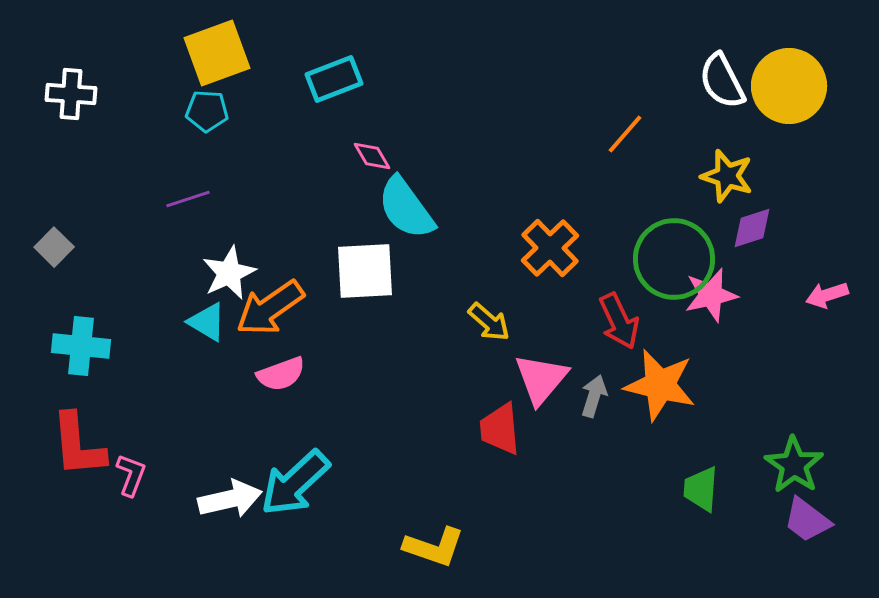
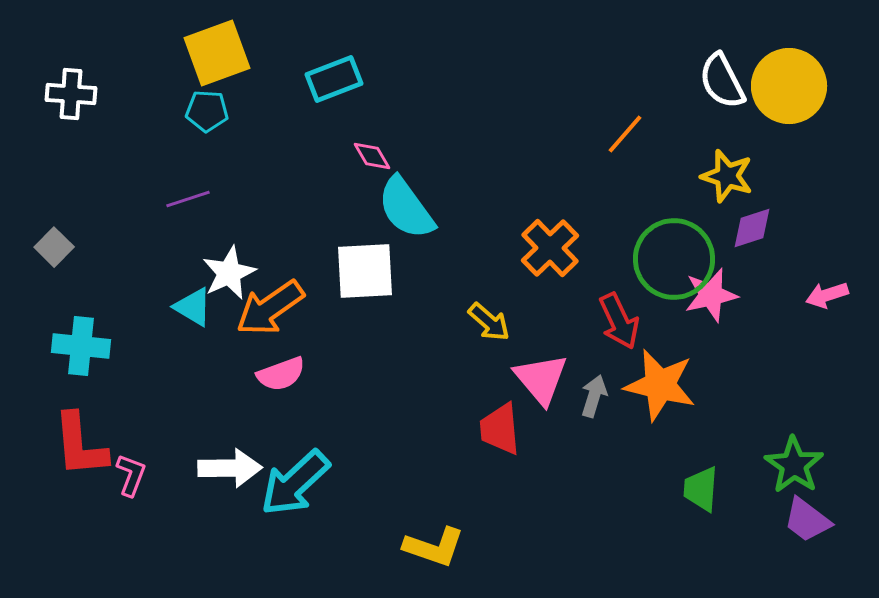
cyan triangle: moved 14 px left, 15 px up
pink triangle: rotated 20 degrees counterclockwise
red L-shape: moved 2 px right
white arrow: moved 31 px up; rotated 12 degrees clockwise
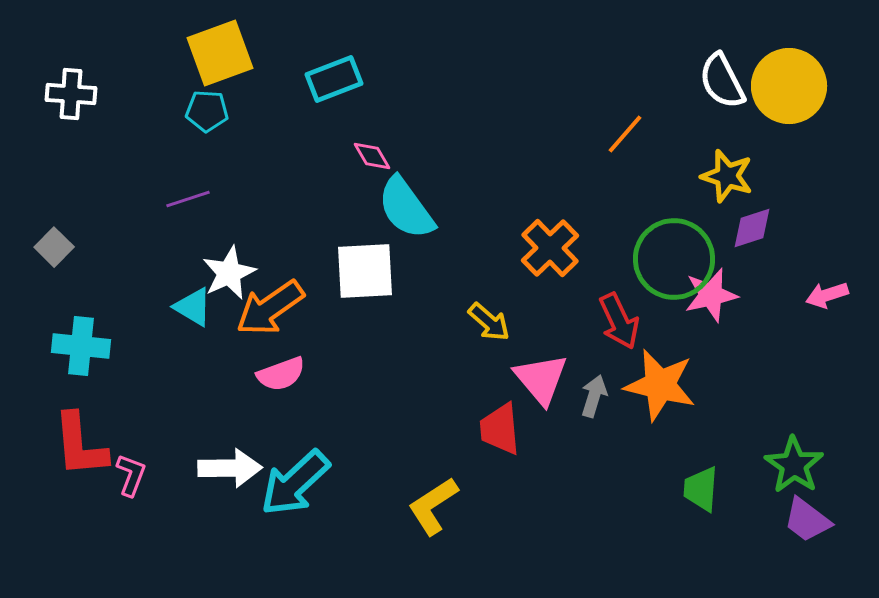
yellow square: moved 3 px right
yellow L-shape: moved 1 px left, 41 px up; rotated 128 degrees clockwise
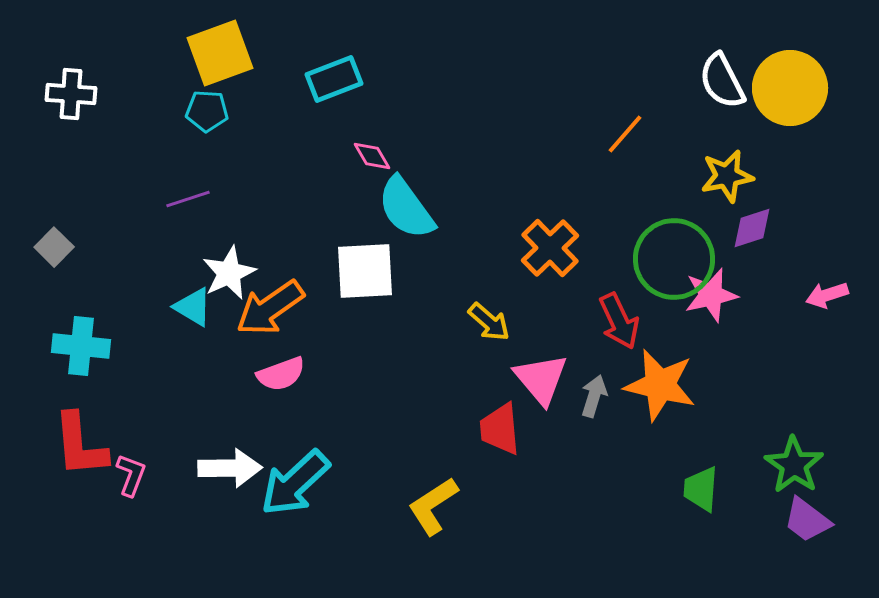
yellow circle: moved 1 px right, 2 px down
yellow star: rotated 28 degrees counterclockwise
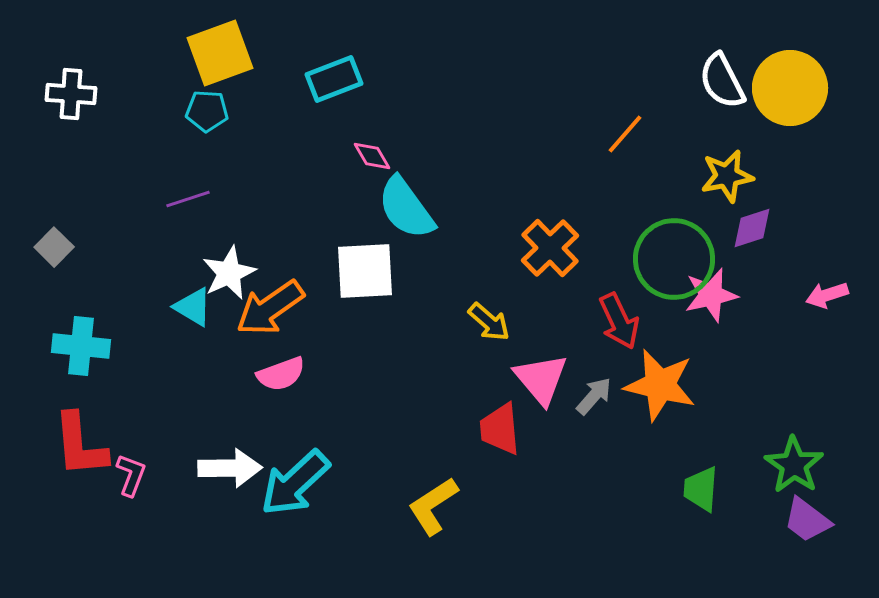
gray arrow: rotated 24 degrees clockwise
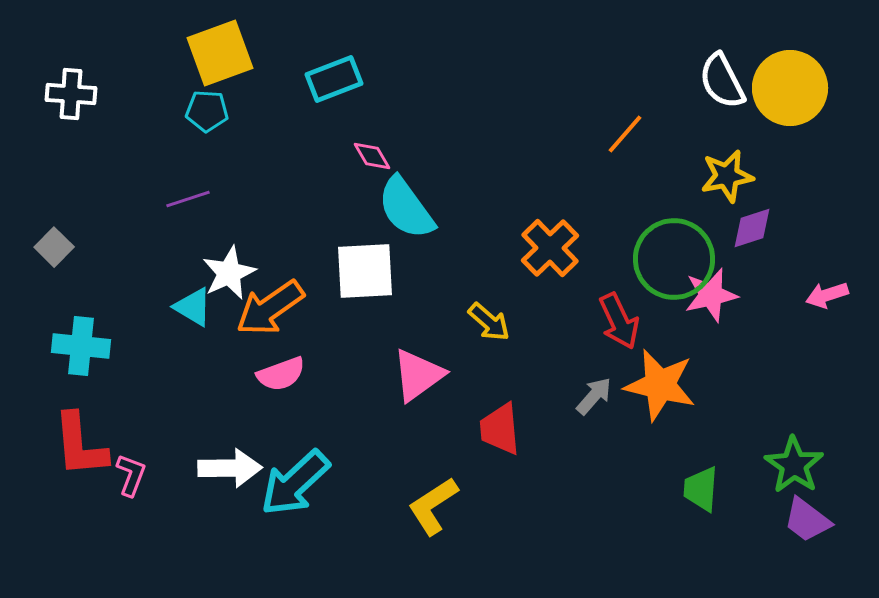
pink triangle: moved 123 px left, 4 px up; rotated 34 degrees clockwise
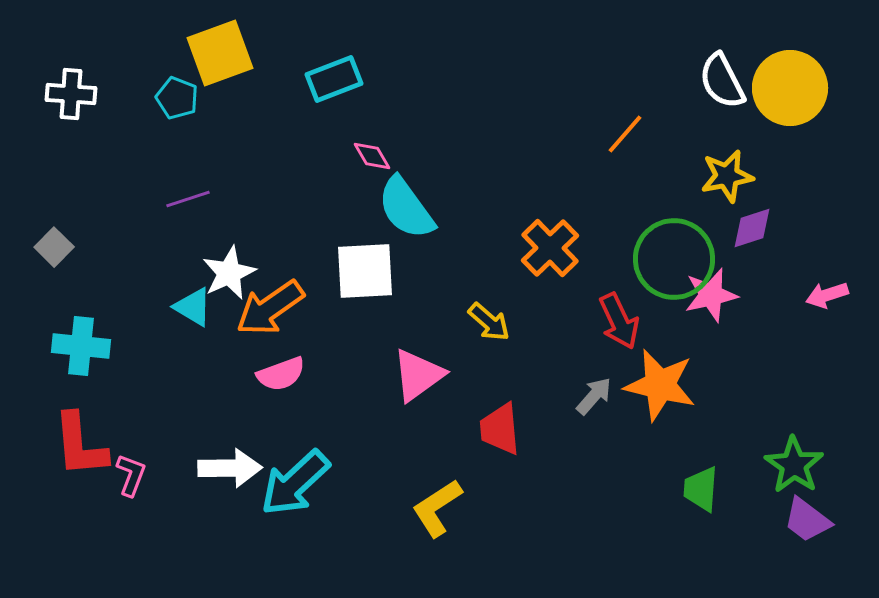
cyan pentagon: moved 30 px left, 13 px up; rotated 18 degrees clockwise
yellow L-shape: moved 4 px right, 2 px down
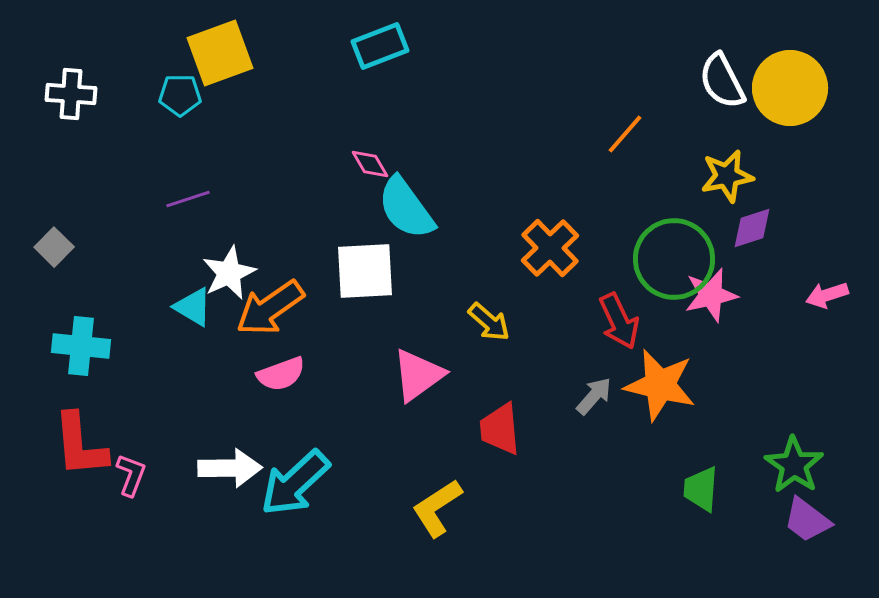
cyan rectangle: moved 46 px right, 33 px up
cyan pentagon: moved 3 px right, 3 px up; rotated 21 degrees counterclockwise
pink diamond: moved 2 px left, 8 px down
